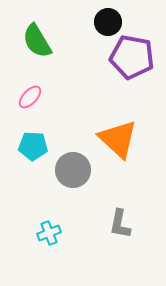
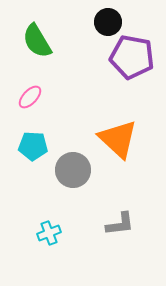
gray L-shape: rotated 108 degrees counterclockwise
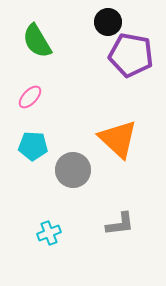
purple pentagon: moved 1 px left, 2 px up
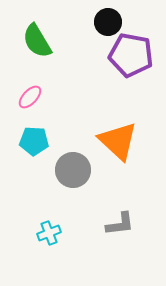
orange triangle: moved 2 px down
cyan pentagon: moved 1 px right, 5 px up
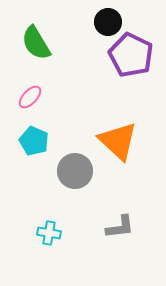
green semicircle: moved 1 px left, 2 px down
purple pentagon: rotated 15 degrees clockwise
cyan pentagon: rotated 20 degrees clockwise
gray circle: moved 2 px right, 1 px down
gray L-shape: moved 3 px down
cyan cross: rotated 30 degrees clockwise
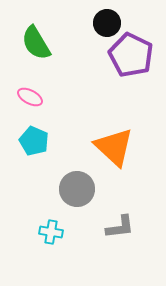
black circle: moved 1 px left, 1 px down
pink ellipse: rotated 75 degrees clockwise
orange triangle: moved 4 px left, 6 px down
gray circle: moved 2 px right, 18 px down
cyan cross: moved 2 px right, 1 px up
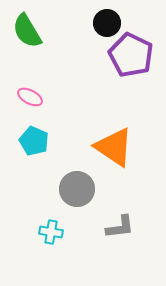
green semicircle: moved 9 px left, 12 px up
orange triangle: rotated 9 degrees counterclockwise
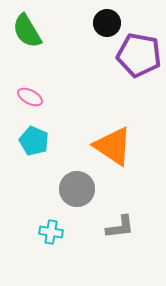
purple pentagon: moved 8 px right; rotated 15 degrees counterclockwise
orange triangle: moved 1 px left, 1 px up
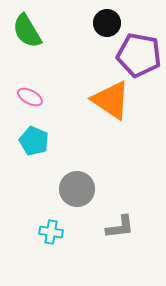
orange triangle: moved 2 px left, 46 px up
